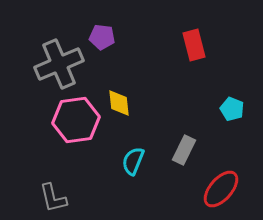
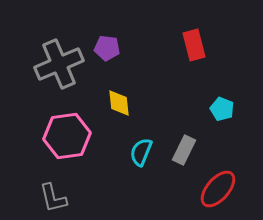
purple pentagon: moved 5 px right, 11 px down
cyan pentagon: moved 10 px left
pink hexagon: moved 9 px left, 16 px down
cyan semicircle: moved 8 px right, 9 px up
red ellipse: moved 3 px left
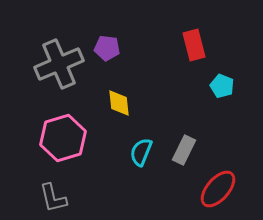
cyan pentagon: moved 23 px up
pink hexagon: moved 4 px left, 2 px down; rotated 9 degrees counterclockwise
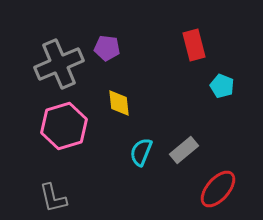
pink hexagon: moved 1 px right, 12 px up
gray rectangle: rotated 24 degrees clockwise
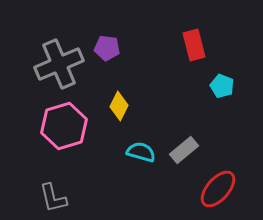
yellow diamond: moved 3 px down; rotated 32 degrees clockwise
cyan semicircle: rotated 84 degrees clockwise
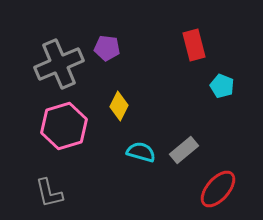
gray L-shape: moved 4 px left, 5 px up
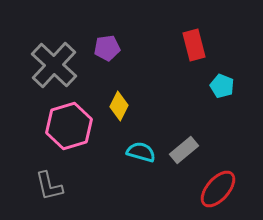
purple pentagon: rotated 15 degrees counterclockwise
gray cross: moved 5 px left, 1 px down; rotated 24 degrees counterclockwise
pink hexagon: moved 5 px right
gray L-shape: moved 7 px up
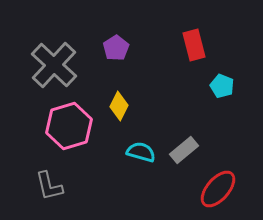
purple pentagon: moved 9 px right; rotated 25 degrees counterclockwise
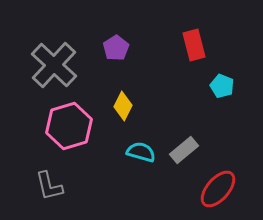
yellow diamond: moved 4 px right
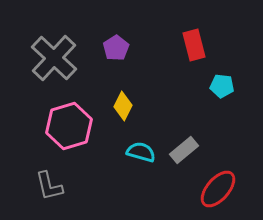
gray cross: moved 7 px up
cyan pentagon: rotated 15 degrees counterclockwise
